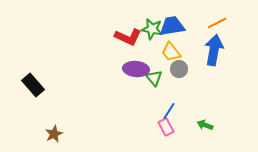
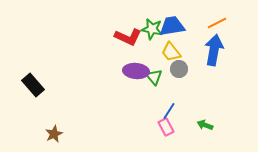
purple ellipse: moved 2 px down
green triangle: moved 1 px up
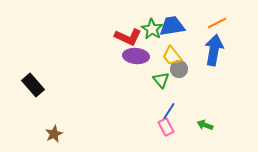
green star: rotated 20 degrees clockwise
yellow trapezoid: moved 1 px right, 4 px down
purple ellipse: moved 15 px up
green triangle: moved 7 px right, 3 px down
